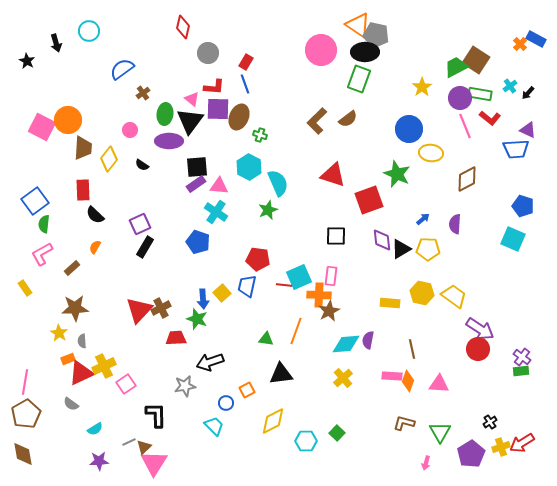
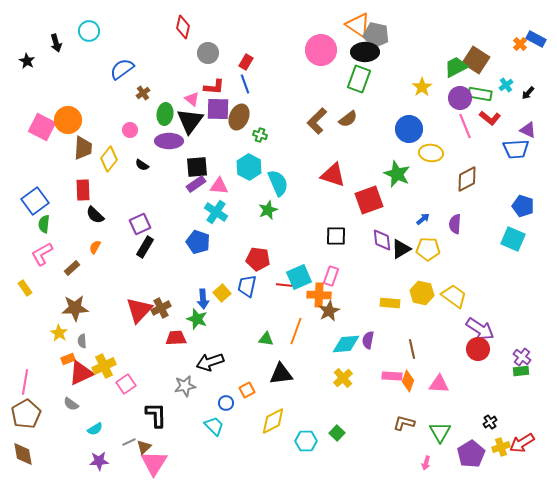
cyan cross at (510, 86): moved 4 px left, 1 px up
pink rectangle at (331, 276): rotated 12 degrees clockwise
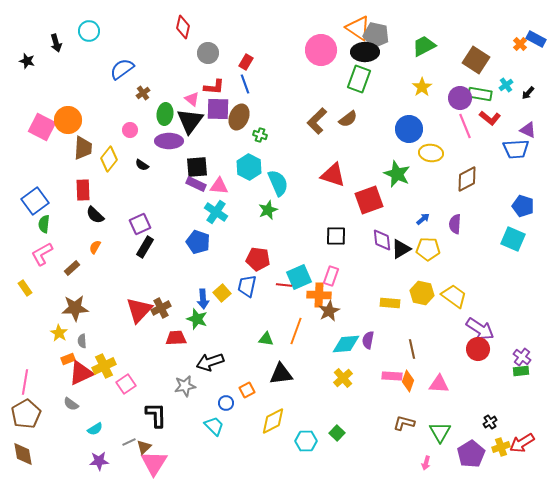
orange triangle at (358, 25): moved 3 px down
black star at (27, 61): rotated 14 degrees counterclockwise
green trapezoid at (456, 67): moved 32 px left, 21 px up
purple rectangle at (196, 184): rotated 60 degrees clockwise
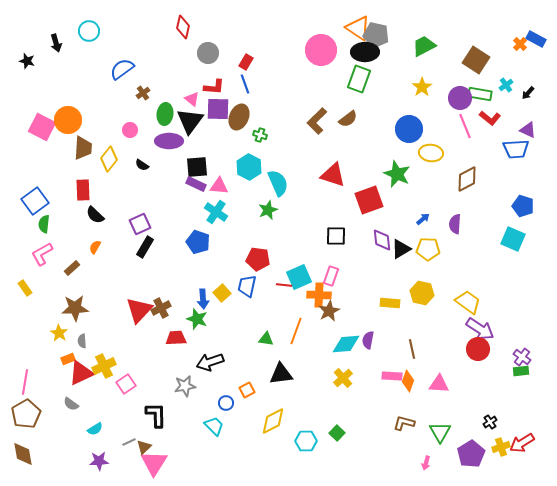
yellow trapezoid at (454, 296): moved 14 px right, 6 px down
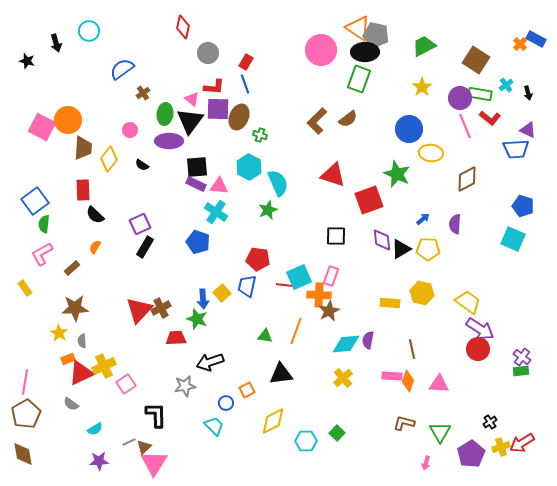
black arrow at (528, 93): rotated 56 degrees counterclockwise
green triangle at (266, 339): moved 1 px left, 3 px up
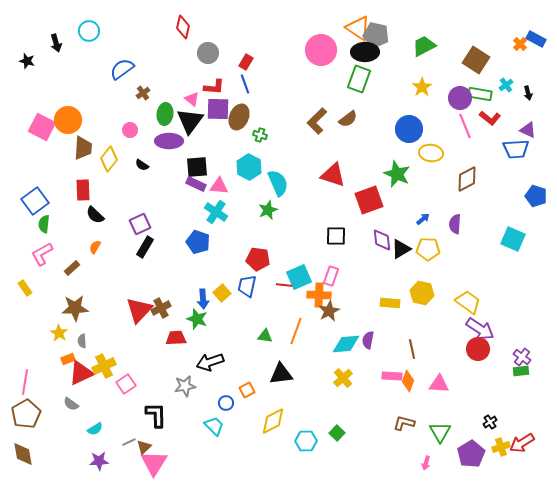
blue pentagon at (523, 206): moved 13 px right, 10 px up
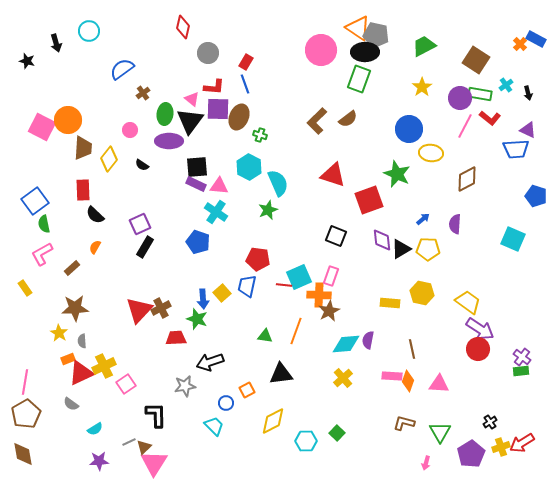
pink line at (465, 126): rotated 50 degrees clockwise
green semicircle at (44, 224): rotated 18 degrees counterclockwise
black square at (336, 236): rotated 20 degrees clockwise
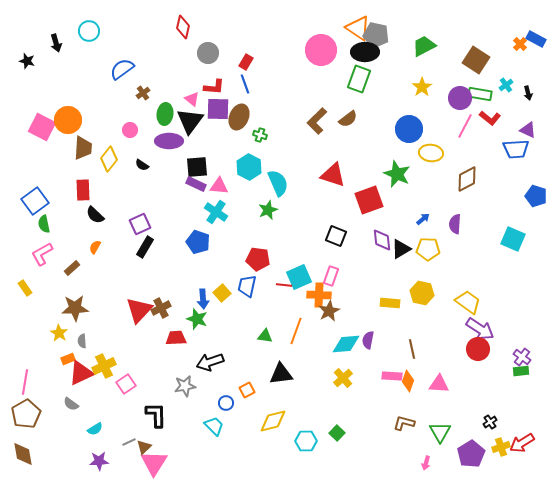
yellow diamond at (273, 421): rotated 12 degrees clockwise
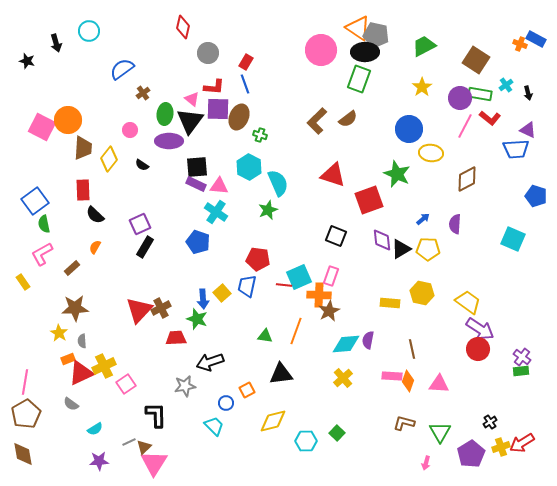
orange cross at (520, 44): rotated 24 degrees counterclockwise
yellow rectangle at (25, 288): moved 2 px left, 6 px up
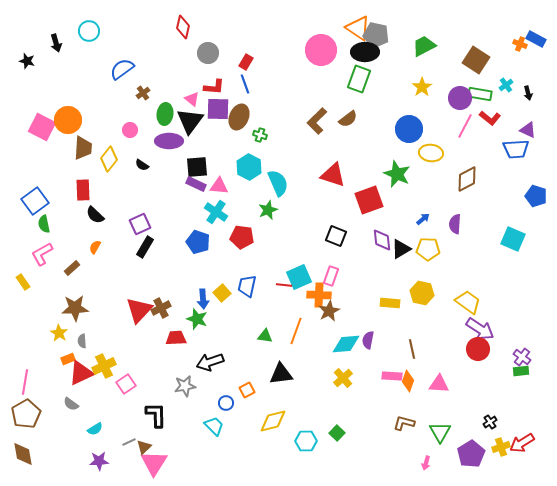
red pentagon at (258, 259): moved 16 px left, 22 px up
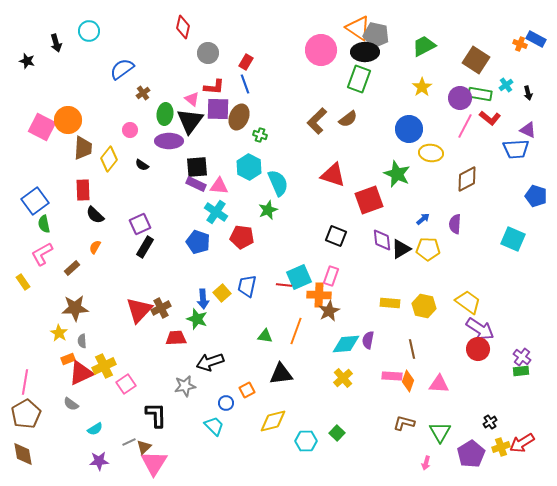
yellow hexagon at (422, 293): moved 2 px right, 13 px down
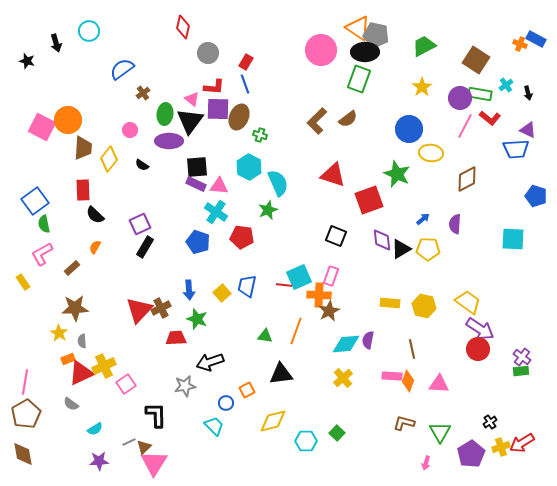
cyan square at (513, 239): rotated 20 degrees counterclockwise
blue arrow at (203, 299): moved 14 px left, 9 px up
